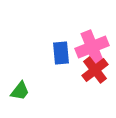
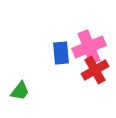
pink cross: moved 3 px left
red cross: rotated 8 degrees clockwise
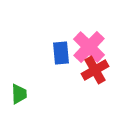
pink cross: rotated 24 degrees counterclockwise
green trapezoid: moved 1 px left, 3 px down; rotated 40 degrees counterclockwise
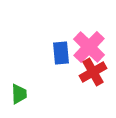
red cross: moved 2 px left, 2 px down
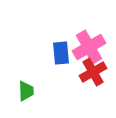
pink cross: rotated 16 degrees clockwise
green trapezoid: moved 7 px right, 3 px up
